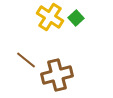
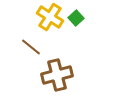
brown line: moved 5 px right, 13 px up
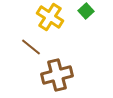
green square: moved 10 px right, 7 px up
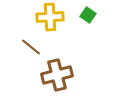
green square: moved 2 px right, 4 px down; rotated 14 degrees counterclockwise
yellow cross: rotated 36 degrees counterclockwise
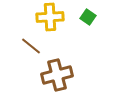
green square: moved 2 px down
brown line: moved 1 px up
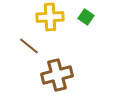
green square: moved 2 px left
brown line: moved 2 px left
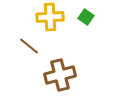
brown cross: moved 3 px right
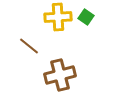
yellow cross: moved 8 px right
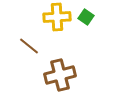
yellow cross: moved 1 px left
